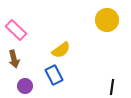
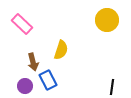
pink rectangle: moved 6 px right, 6 px up
yellow semicircle: rotated 36 degrees counterclockwise
brown arrow: moved 19 px right, 3 px down
blue rectangle: moved 6 px left, 5 px down
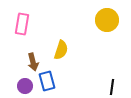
pink rectangle: rotated 55 degrees clockwise
blue rectangle: moved 1 px left, 1 px down; rotated 12 degrees clockwise
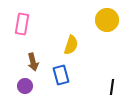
yellow semicircle: moved 10 px right, 5 px up
blue rectangle: moved 14 px right, 6 px up
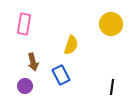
yellow circle: moved 4 px right, 4 px down
pink rectangle: moved 2 px right
blue rectangle: rotated 12 degrees counterclockwise
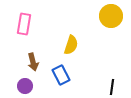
yellow circle: moved 8 px up
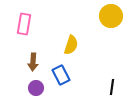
brown arrow: rotated 18 degrees clockwise
purple circle: moved 11 px right, 2 px down
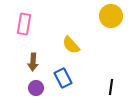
yellow semicircle: rotated 120 degrees clockwise
blue rectangle: moved 2 px right, 3 px down
black line: moved 1 px left
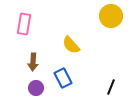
black line: rotated 14 degrees clockwise
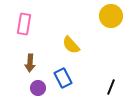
brown arrow: moved 3 px left, 1 px down
purple circle: moved 2 px right
